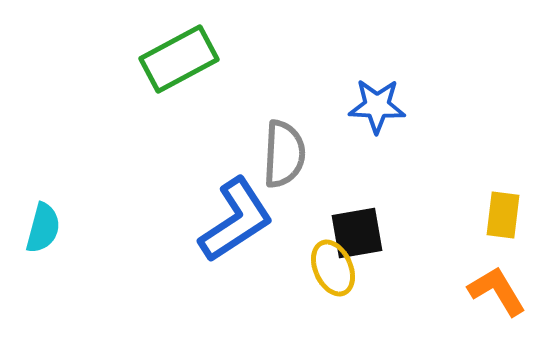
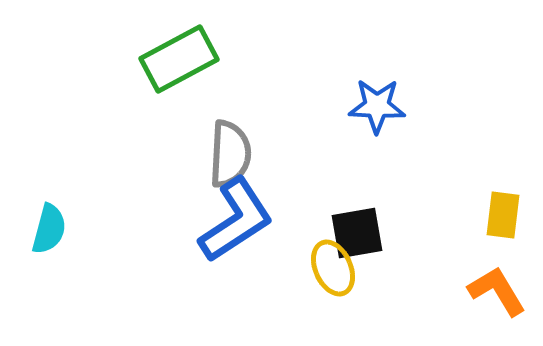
gray semicircle: moved 54 px left
cyan semicircle: moved 6 px right, 1 px down
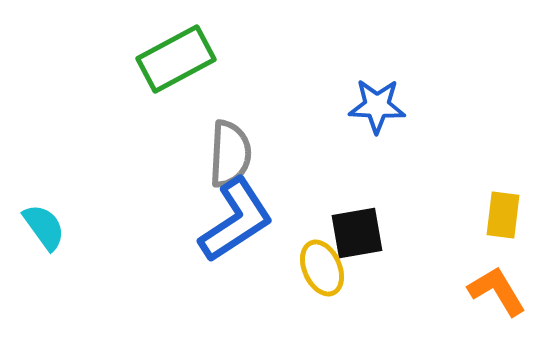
green rectangle: moved 3 px left
cyan semicircle: moved 5 px left, 2 px up; rotated 51 degrees counterclockwise
yellow ellipse: moved 11 px left
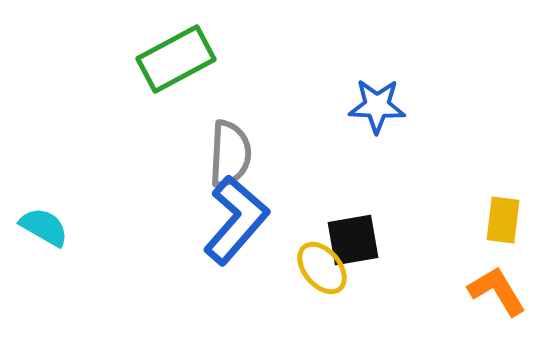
yellow rectangle: moved 5 px down
blue L-shape: rotated 16 degrees counterclockwise
cyan semicircle: rotated 24 degrees counterclockwise
black square: moved 4 px left, 7 px down
yellow ellipse: rotated 16 degrees counterclockwise
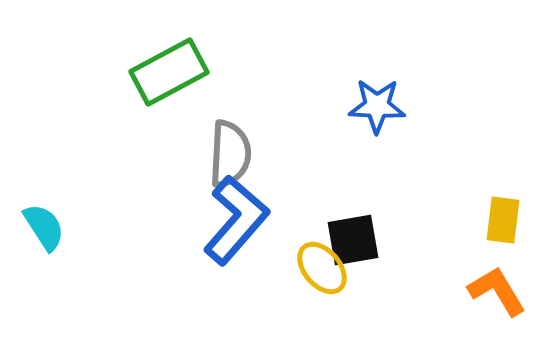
green rectangle: moved 7 px left, 13 px down
cyan semicircle: rotated 27 degrees clockwise
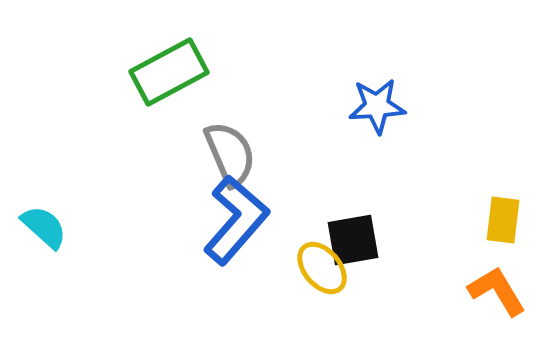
blue star: rotated 6 degrees counterclockwise
gray semicircle: rotated 26 degrees counterclockwise
cyan semicircle: rotated 15 degrees counterclockwise
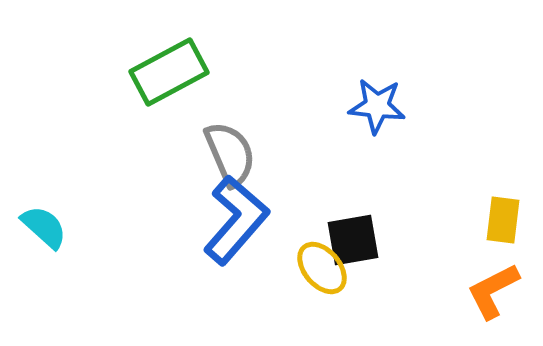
blue star: rotated 10 degrees clockwise
orange L-shape: moved 4 px left; rotated 86 degrees counterclockwise
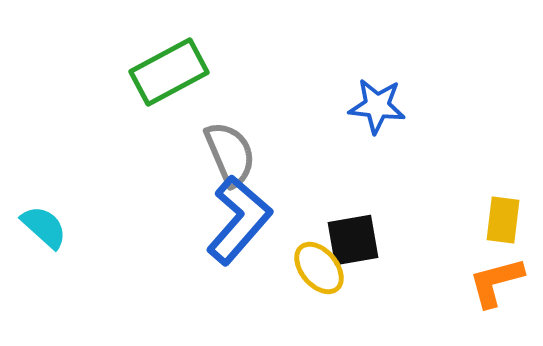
blue L-shape: moved 3 px right
yellow ellipse: moved 3 px left
orange L-shape: moved 3 px right, 9 px up; rotated 12 degrees clockwise
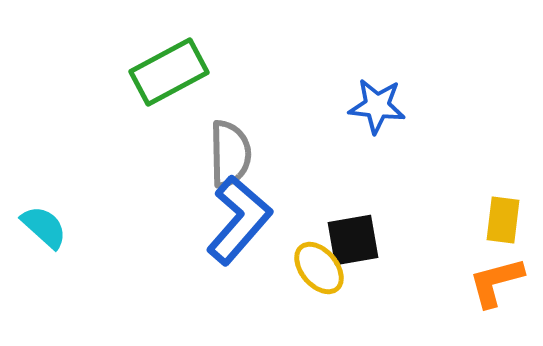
gray semicircle: rotated 22 degrees clockwise
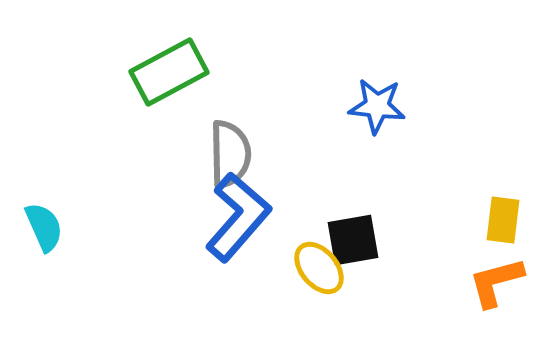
blue L-shape: moved 1 px left, 3 px up
cyan semicircle: rotated 24 degrees clockwise
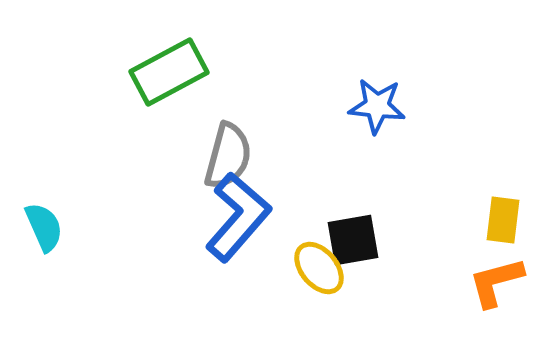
gray semicircle: moved 2 px left, 2 px down; rotated 16 degrees clockwise
